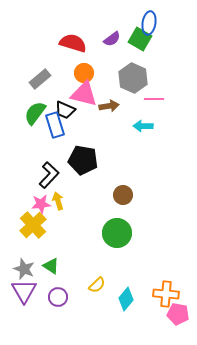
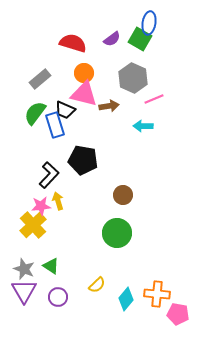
pink line: rotated 24 degrees counterclockwise
pink star: moved 2 px down
orange cross: moved 9 px left
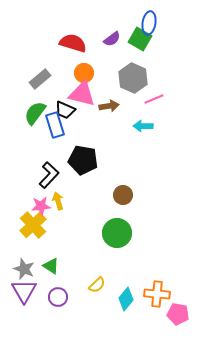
pink triangle: moved 2 px left
